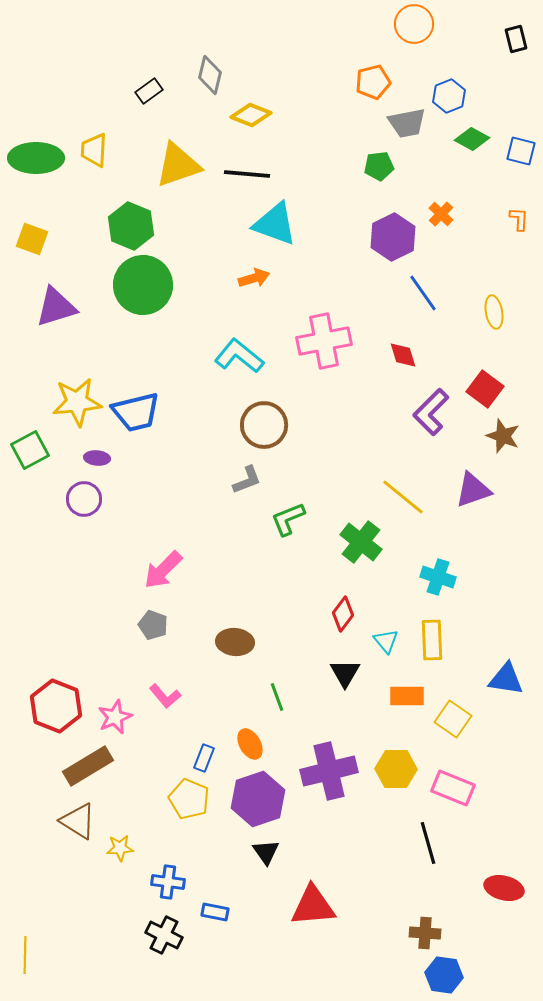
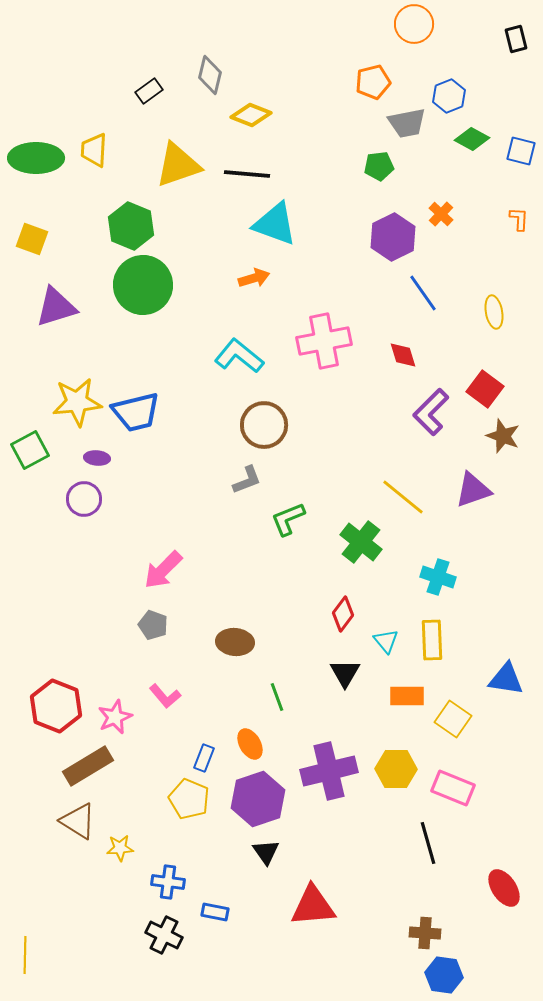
red ellipse at (504, 888): rotated 42 degrees clockwise
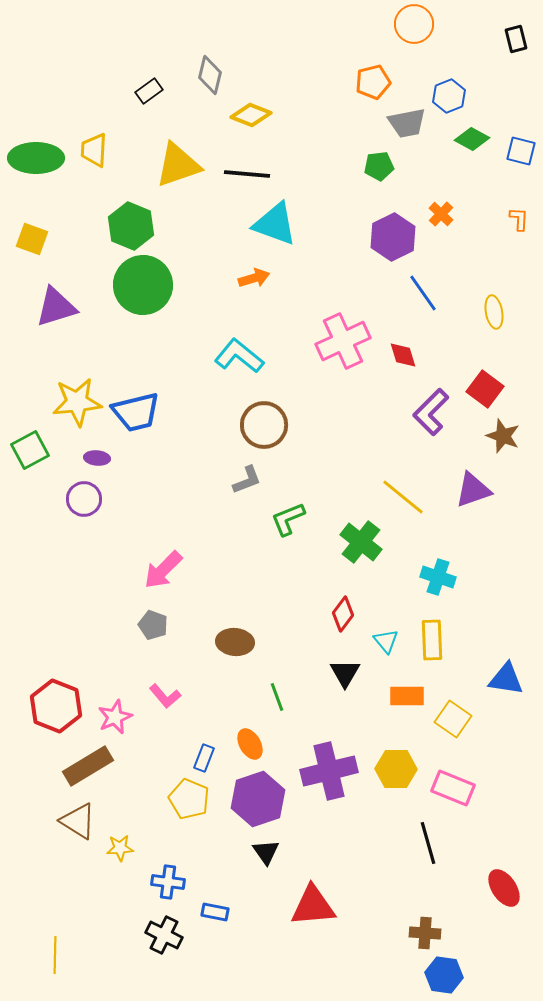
pink cross at (324, 341): moved 19 px right; rotated 14 degrees counterclockwise
yellow line at (25, 955): moved 30 px right
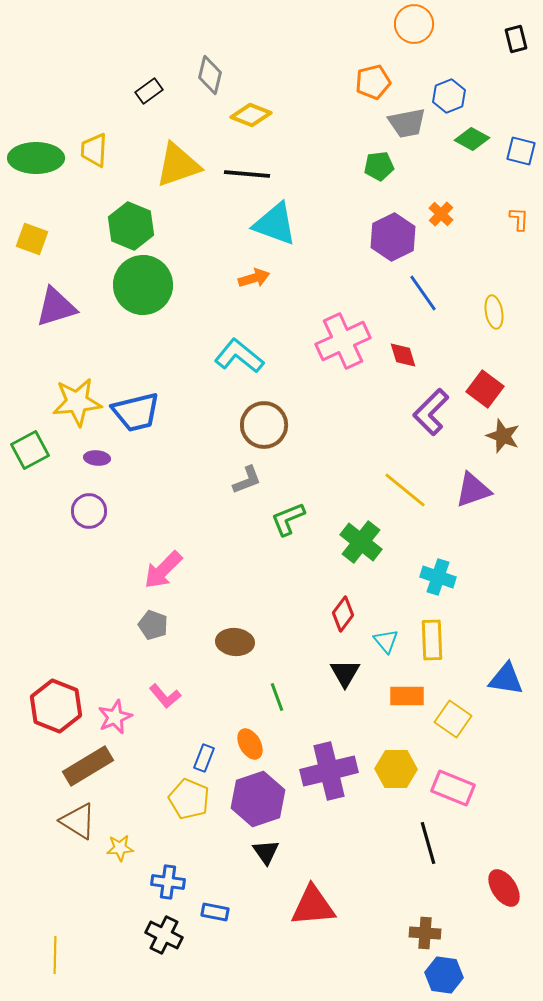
yellow line at (403, 497): moved 2 px right, 7 px up
purple circle at (84, 499): moved 5 px right, 12 px down
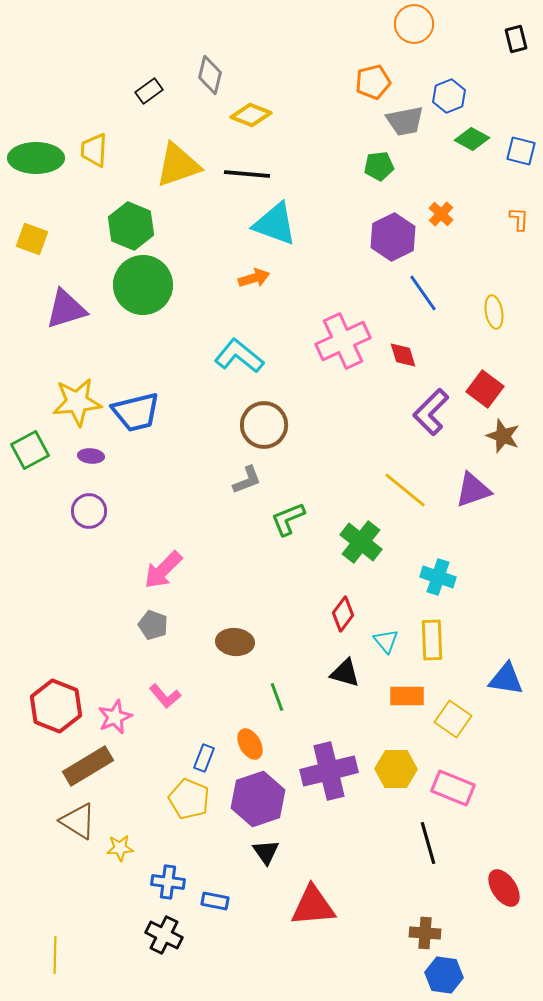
gray trapezoid at (407, 123): moved 2 px left, 2 px up
purple triangle at (56, 307): moved 10 px right, 2 px down
purple ellipse at (97, 458): moved 6 px left, 2 px up
black triangle at (345, 673): rotated 44 degrees counterclockwise
blue rectangle at (215, 912): moved 11 px up
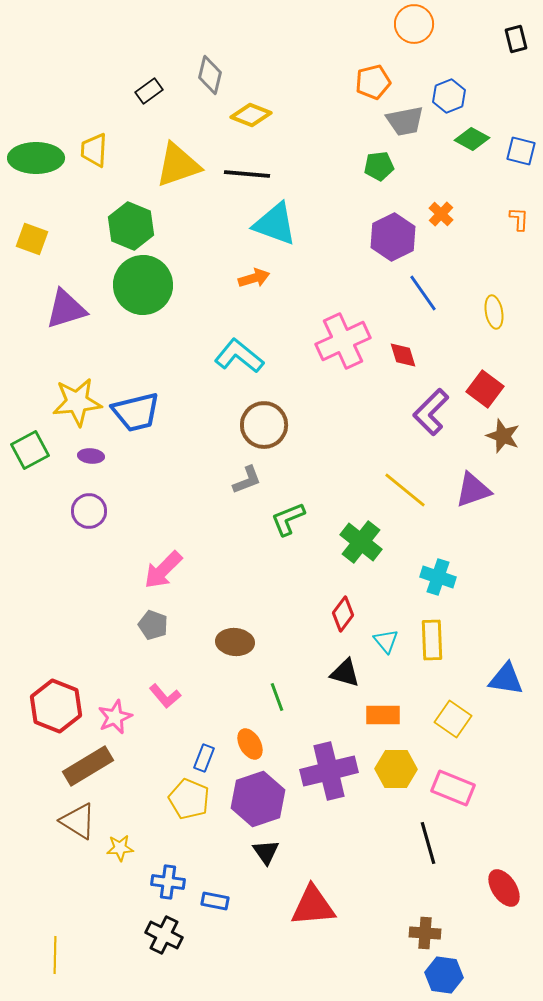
orange rectangle at (407, 696): moved 24 px left, 19 px down
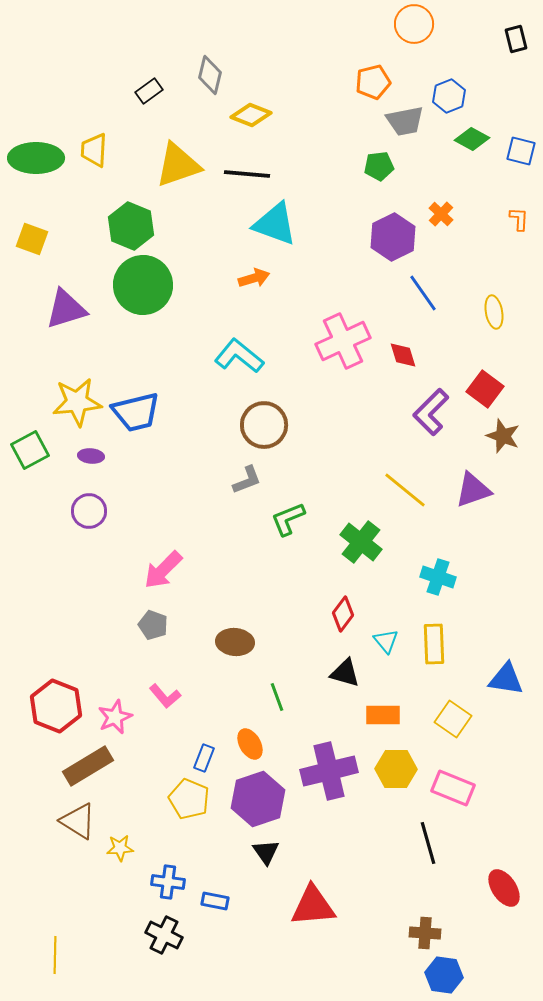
yellow rectangle at (432, 640): moved 2 px right, 4 px down
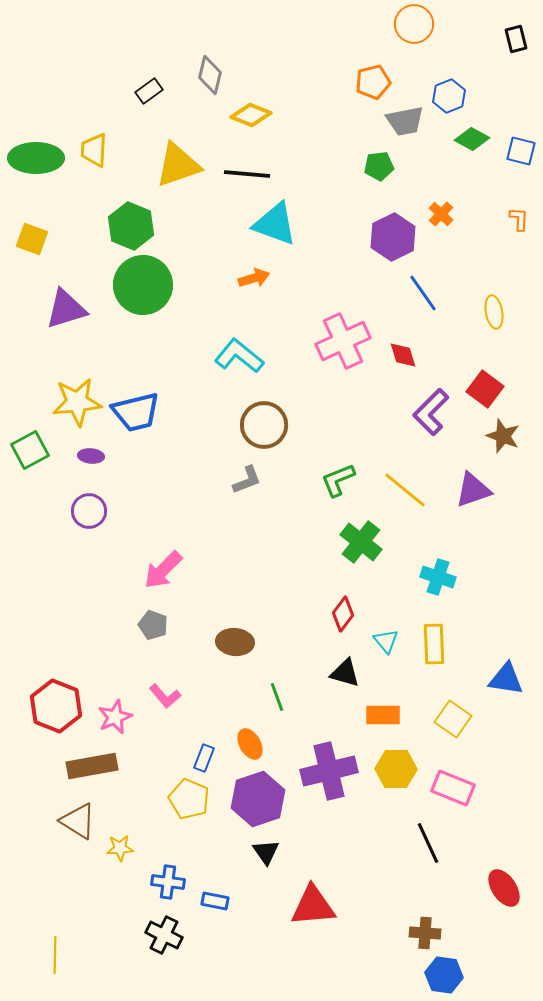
green L-shape at (288, 519): moved 50 px right, 39 px up
brown rectangle at (88, 766): moved 4 px right; rotated 21 degrees clockwise
black line at (428, 843): rotated 9 degrees counterclockwise
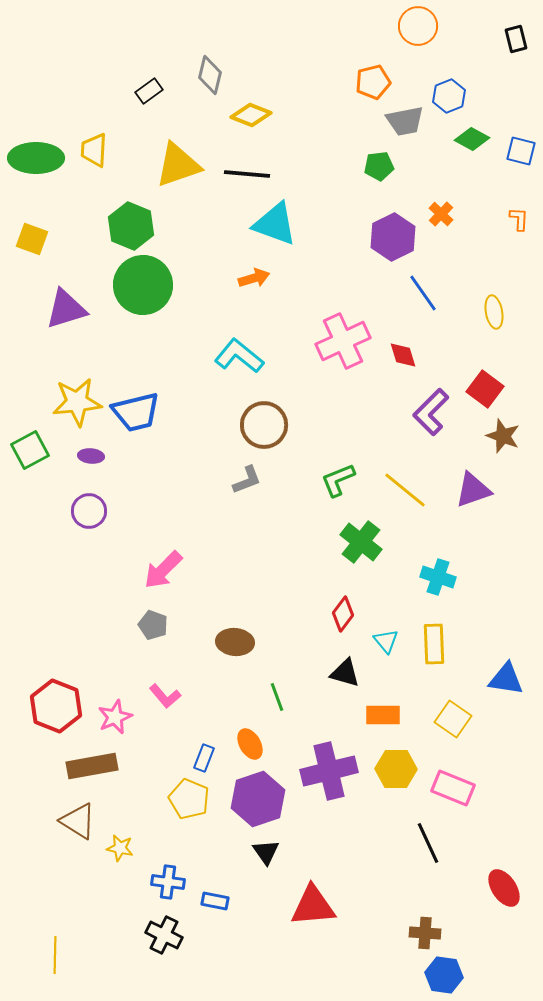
orange circle at (414, 24): moved 4 px right, 2 px down
yellow star at (120, 848): rotated 16 degrees clockwise
